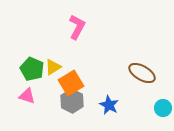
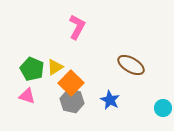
yellow triangle: moved 2 px right
brown ellipse: moved 11 px left, 8 px up
orange square: rotated 15 degrees counterclockwise
gray hexagon: rotated 15 degrees counterclockwise
blue star: moved 1 px right, 5 px up
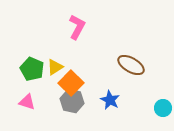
pink triangle: moved 6 px down
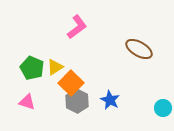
pink L-shape: rotated 25 degrees clockwise
brown ellipse: moved 8 px right, 16 px up
green pentagon: moved 1 px up
gray hexagon: moved 5 px right; rotated 15 degrees clockwise
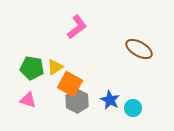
green pentagon: rotated 15 degrees counterclockwise
orange square: moved 1 px left, 1 px down; rotated 15 degrees counterclockwise
pink triangle: moved 1 px right, 2 px up
cyan circle: moved 30 px left
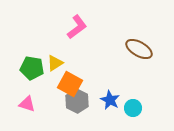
yellow triangle: moved 4 px up
pink triangle: moved 1 px left, 4 px down
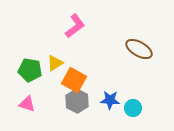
pink L-shape: moved 2 px left, 1 px up
green pentagon: moved 2 px left, 2 px down
orange square: moved 4 px right, 4 px up
blue star: rotated 24 degrees counterclockwise
